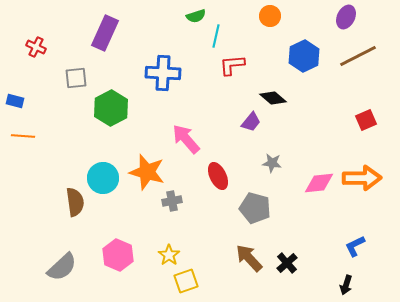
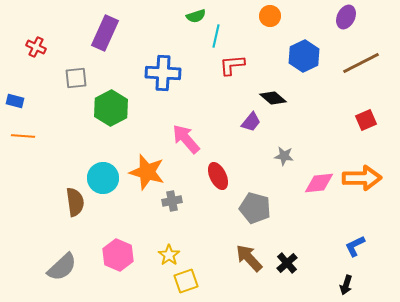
brown line: moved 3 px right, 7 px down
gray star: moved 12 px right, 7 px up
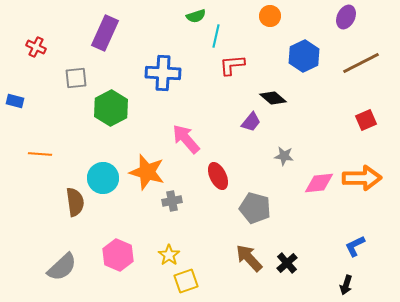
orange line: moved 17 px right, 18 px down
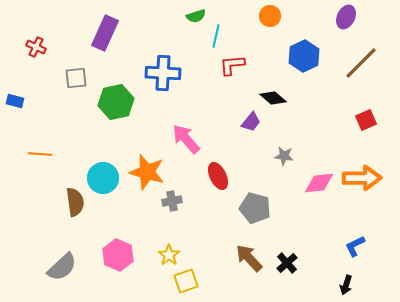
brown line: rotated 18 degrees counterclockwise
green hexagon: moved 5 px right, 6 px up; rotated 16 degrees clockwise
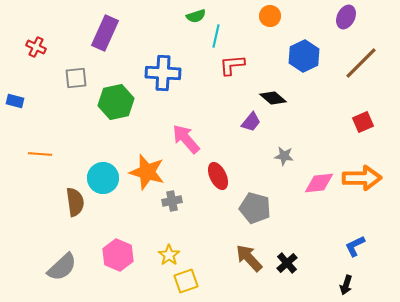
red square: moved 3 px left, 2 px down
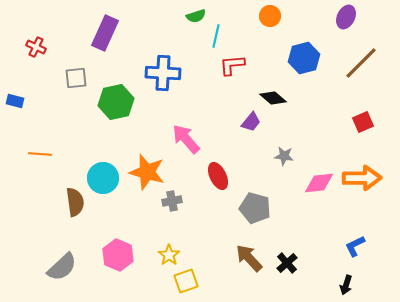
blue hexagon: moved 2 px down; rotated 12 degrees clockwise
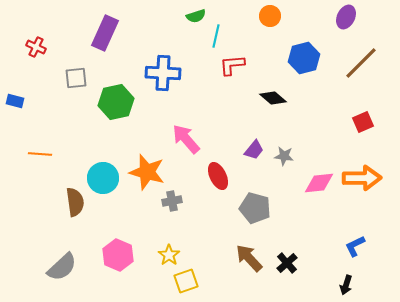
purple trapezoid: moved 3 px right, 28 px down
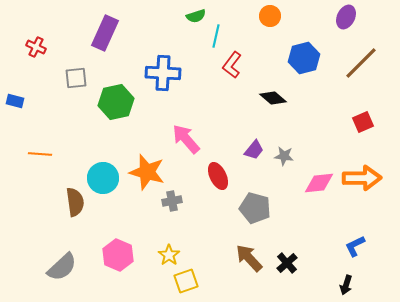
red L-shape: rotated 48 degrees counterclockwise
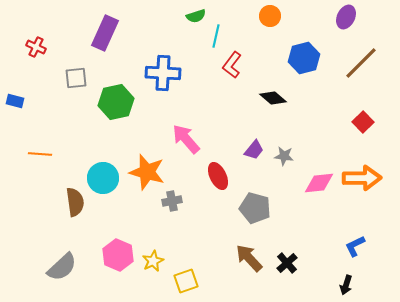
red square: rotated 20 degrees counterclockwise
yellow star: moved 16 px left, 6 px down; rotated 10 degrees clockwise
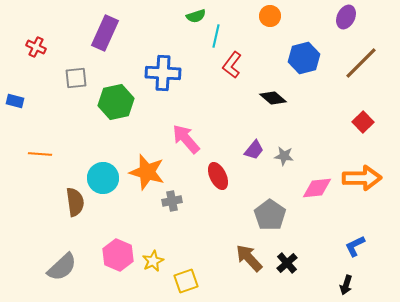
pink diamond: moved 2 px left, 5 px down
gray pentagon: moved 15 px right, 7 px down; rotated 20 degrees clockwise
